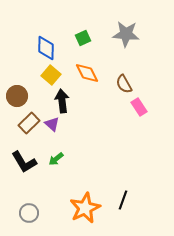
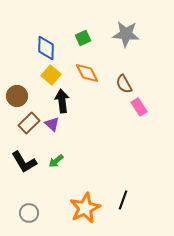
green arrow: moved 2 px down
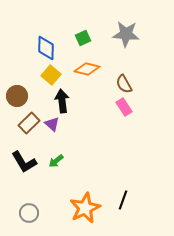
orange diamond: moved 4 px up; rotated 50 degrees counterclockwise
pink rectangle: moved 15 px left
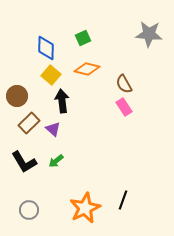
gray star: moved 23 px right
purple triangle: moved 1 px right, 5 px down
gray circle: moved 3 px up
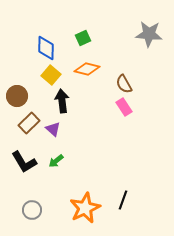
gray circle: moved 3 px right
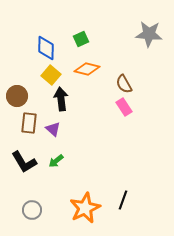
green square: moved 2 px left, 1 px down
black arrow: moved 1 px left, 2 px up
brown rectangle: rotated 40 degrees counterclockwise
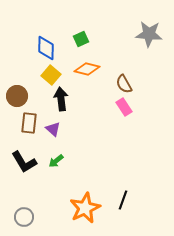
gray circle: moved 8 px left, 7 px down
